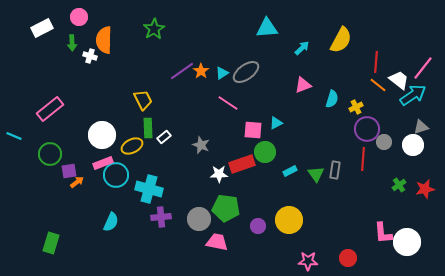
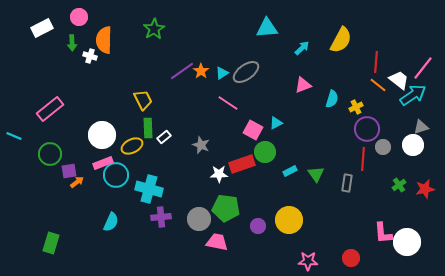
pink square at (253, 130): rotated 24 degrees clockwise
gray circle at (384, 142): moved 1 px left, 5 px down
gray rectangle at (335, 170): moved 12 px right, 13 px down
red circle at (348, 258): moved 3 px right
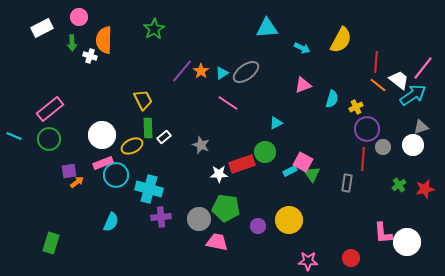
cyan arrow at (302, 48): rotated 70 degrees clockwise
purple line at (182, 71): rotated 15 degrees counterclockwise
pink square at (253, 130): moved 50 px right, 32 px down
green circle at (50, 154): moved 1 px left, 15 px up
green triangle at (316, 174): moved 4 px left
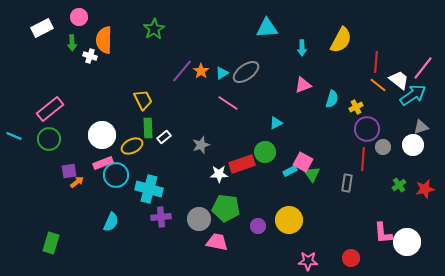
cyan arrow at (302, 48): rotated 63 degrees clockwise
gray star at (201, 145): rotated 30 degrees clockwise
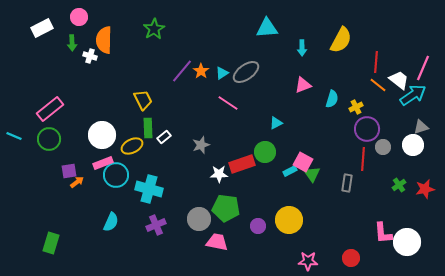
pink line at (423, 68): rotated 15 degrees counterclockwise
purple cross at (161, 217): moved 5 px left, 8 px down; rotated 18 degrees counterclockwise
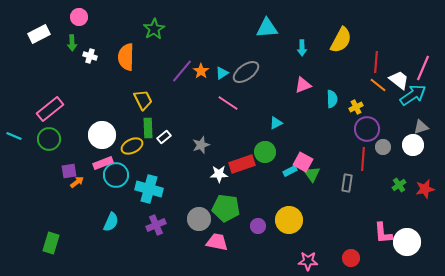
white rectangle at (42, 28): moved 3 px left, 6 px down
orange semicircle at (104, 40): moved 22 px right, 17 px down
cyan semicircle at (332, 99): rotated 18 degrees counterclockwise
